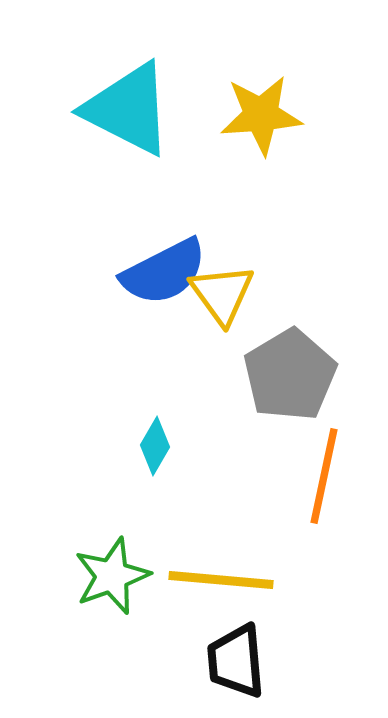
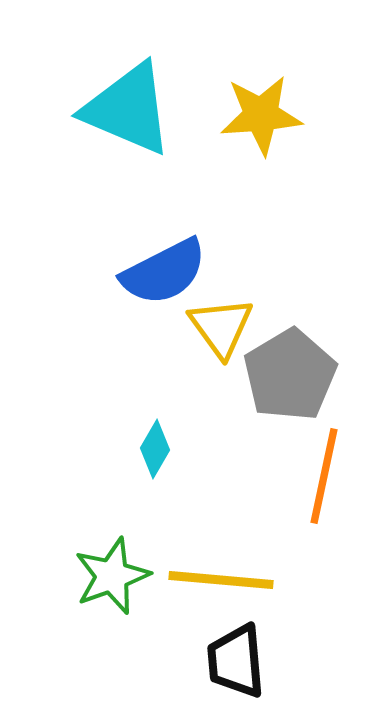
cyan triangle: rotated 4 degrees counterclockwise
yellow triangle: moved 1 px left, 33 px down
cyan diamond: moved 3 px down
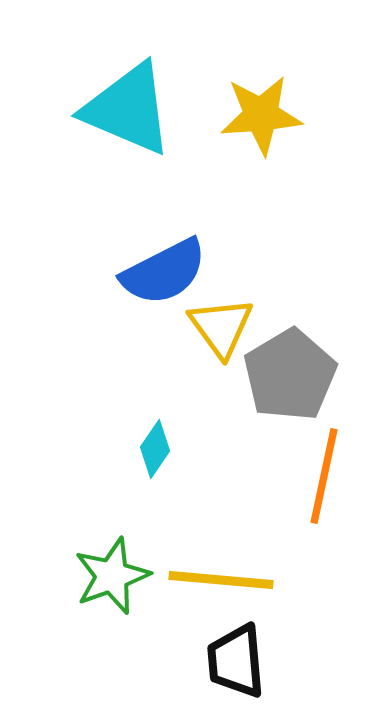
cyan diamond: rotated 4 degrees clockwise
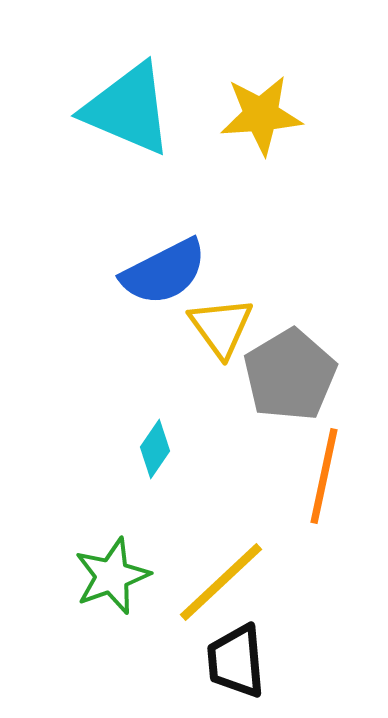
yellow line: moved 2 px down; rotated 48 degrees counterclockwise
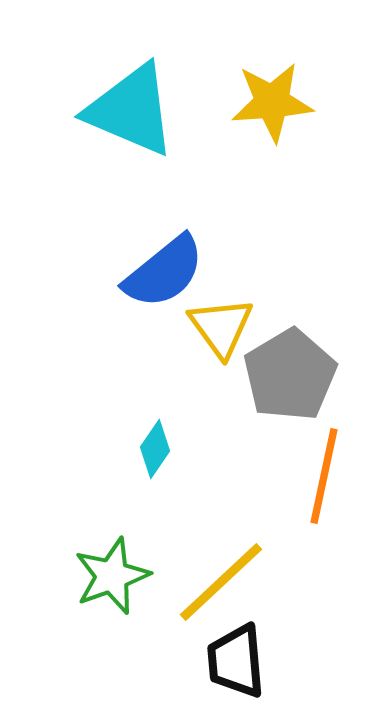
cyan triangle: moved 3 px right, 1 px down
yellow star: moved 11 px right, 13 px up
blue semicircle: rotated 12 degrees counterclockwise
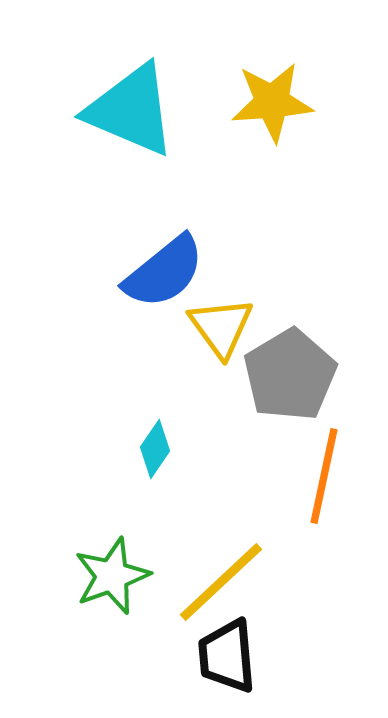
black trapezoid: moved 9 px left, 5 px up
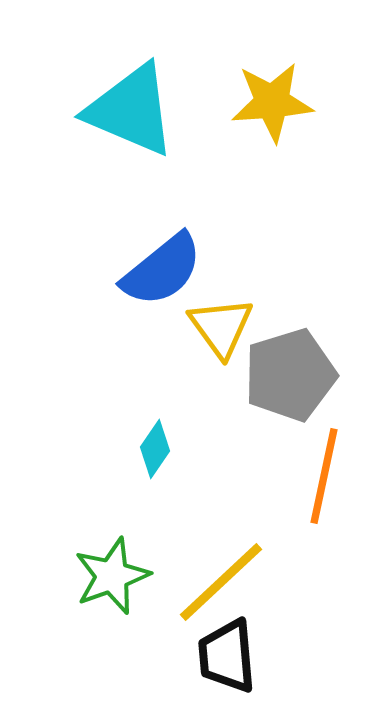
blue semicircle: moved 2 px left, 2 px up
gray pentagon: rotated 14 degrees clockwise
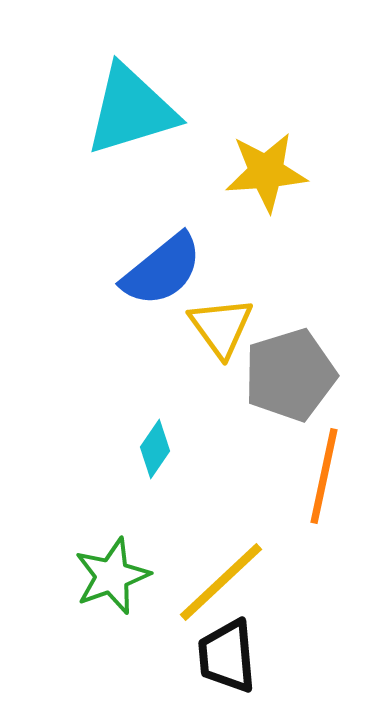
yellow star: moved 6 px left, 70 px down
cyan triangle: rotated 40 degrees counterclockwise
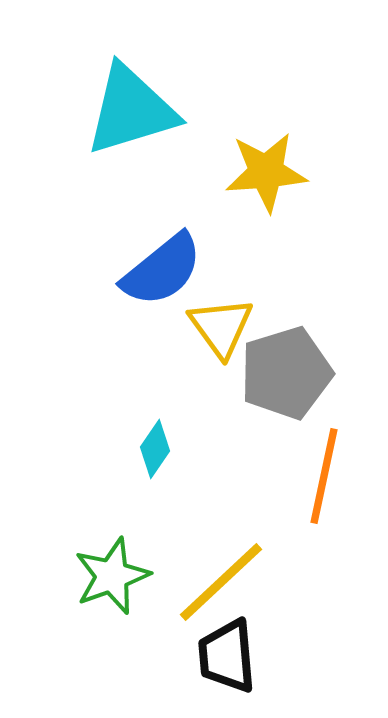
gray pentagon: moved 4 px left, 2 px up
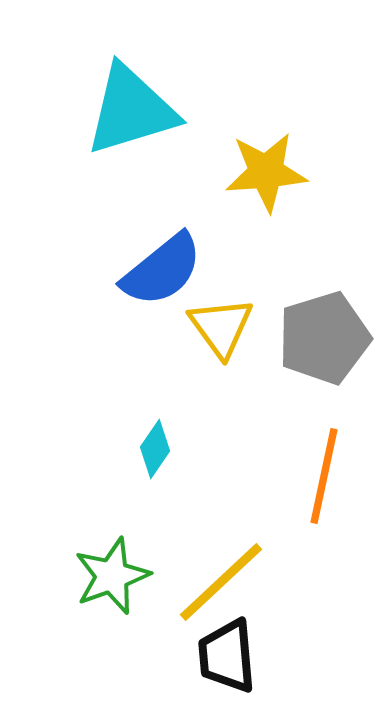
gray pentagon: moved 38 px right, 35 px up
